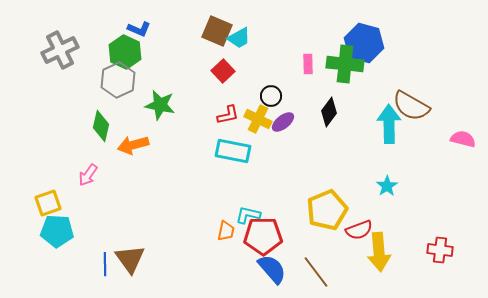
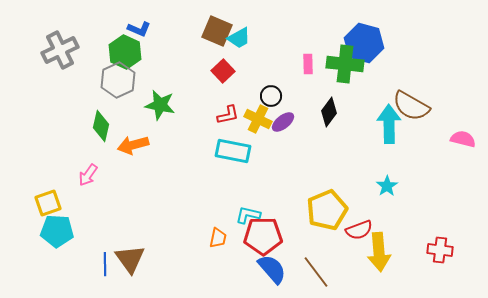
orange trapezoid: moved 8 px left, 7 px down
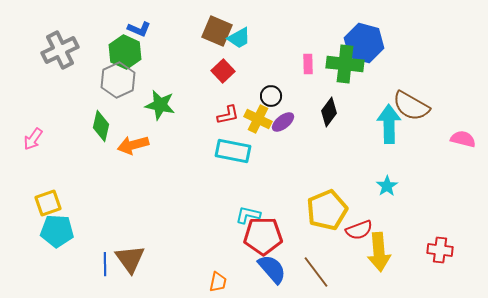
pink arrow: moved 55 px left, 36 px up
orange trapezoid: moved 44 px down
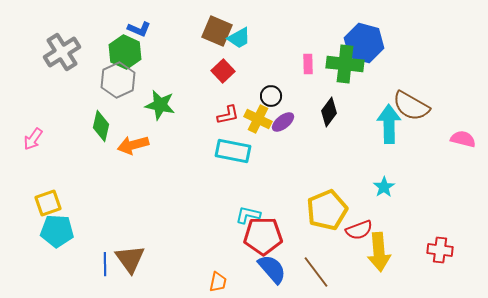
gray cross: moved 2 px right, 2 px down; rotated 6 degrees counterclockwise
cyan star: moved 3 px left, 1 px down
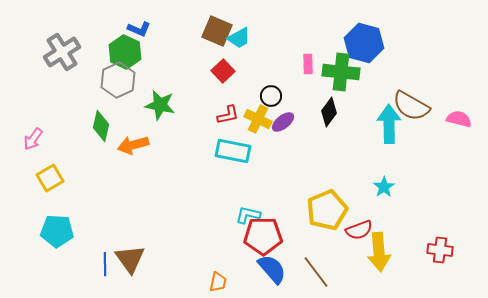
green cross: moved 4 px left, 8 px down
pink semicircle: moved 4 px left, 20 px up
yellow square: moved 2 px right, 25 px up; rotated 12 degrees counterclockwise
